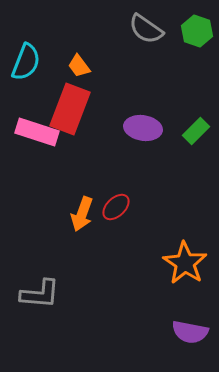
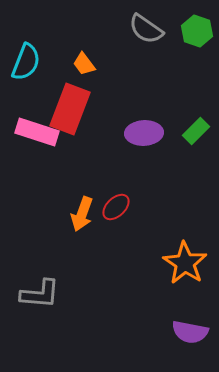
orange trapezoid: moved 5 px right, 2 px up
purple ellipse: moved 1 px right, 5 px down; rotated 12 degrees counterclockwise
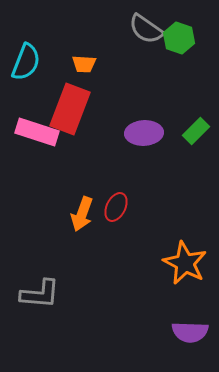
green hexagon: moved 18 px left, 7 px down
orange trapezoid: rotated 50 degrees counterclockwise
red ellipse: rotated 20 degrees counterclockwise
orange star: rotated 6 degrees counterclockwise
purple semicircle: rotated 9 degrees counterclockwise
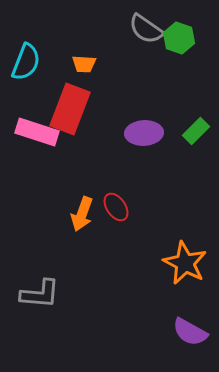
red ellipse: rotated 60 degrees counterclockwise
purple semicircle: rotated 27 degrees clockwise
